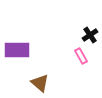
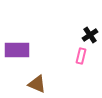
pink rectangle: rotated 42 degrees clockwise
brown triangle: moved 3 px left, 1 px down; rotated 18 degrees counterclockwise
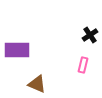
pink rectangle: moved 2 px right, 9 px down
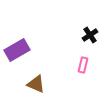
purple rectangle: rotated 30 degrees counterclockwise
brown triangle: moved 1 px left
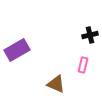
black cross: rotated 21 degrees clockwise
brown triangle: moved 20 px right
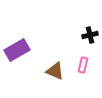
brown triangle: moved 1 px left, 13 px up
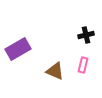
black cross: moved 4 px left
purple rectangle: moved 1 px right, 1 px up
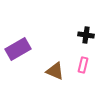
black cross: rotated 21 degrees clockwise
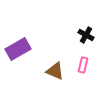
black cross: rotated 21 degrees clockwise
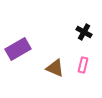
black cross: moved 2 px left, 3 px up
brown triangle: moved 3 px up
